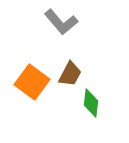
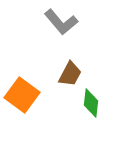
orange square: moved 10 px left, 13 px down
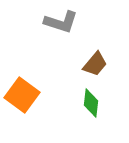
gray L-shape: rotated 32 degrees counterclockwise
brown trapezoid: moved 25 px right, 10 px up; rotated 12 degrees clockwise
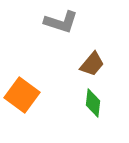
brown trapezoid: moved 3 px left
green diamond: moved 2 px right
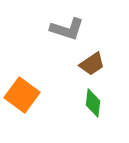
gray L-shape: moved 6 px right, 7 px down
brown trapezoid: rotated 16 degrees clockwise
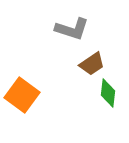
gray L-shape: moved 5 px right
green diamond: moved 15 px right, 10 px up
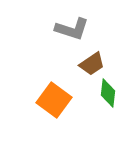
orange square: moved 32 px right, 5 px down
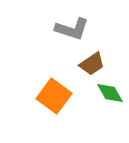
green diamond: moved 2 px right; rotated 36 degrees counterclockwise
orange square: moved 4 px up
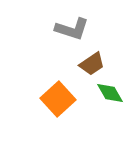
orange square: moved 4 px right, 3 px down; rotated 12 degrees clockwise
